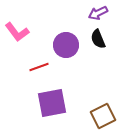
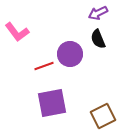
purple circle: moved 4 px right, 9 px down
red line: moved 5 px right, 1 px up
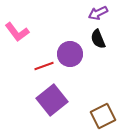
purple square: moved 3 px up; rotated 28 degrees counterclockwise
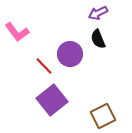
red line: rotated 66 degrees clockwise
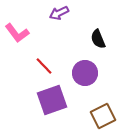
purple arrow: moved 39 px left
pink L-shape: moved 1 px down
purple circle: moved 15 px right, 19 px down
purple square: rotated 20 degrees clockwise
